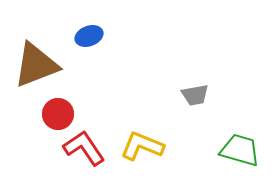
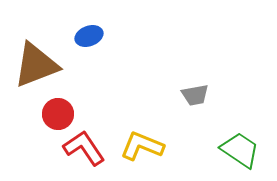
green trapezoid: rotated 18 degrees clockwise
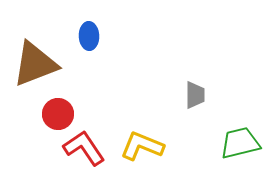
blue ellipse: rotated 72 degrees counterclockwise
brown triangle: moved 1 px left, 1 px up
gray trapezoid: rotated 80 degrees counterclockwise
green trapezoid: moved 7 px up; rotated 48 degrees counterclockwise
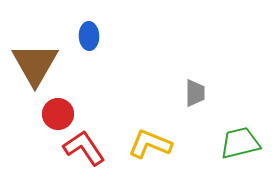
brown triangle: rotated 39 degrees counterclockwise
gray trapezoid: moved 2 px up
yellow L-shape: moved 8 px right, 2 px up
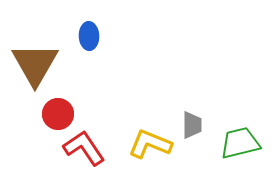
gray trapezoid: moved 3 px left, 32 px down
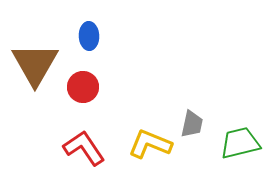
red circle: moved 25 px right, 27 px up
gray trapezoid: moved 1 px up; rotated 12 degrees clockwise
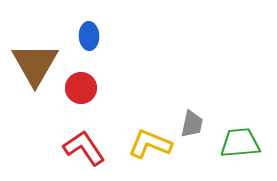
red circle: moved 2 px left, 1 px down
green trapezoid: rotated 9 degrees clockwise
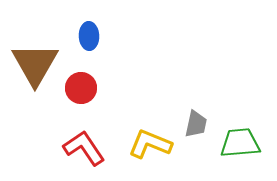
gray trapezoid: moved 4 px right
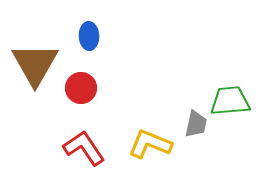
green trapezoid: moved 10 px left, 42 px up
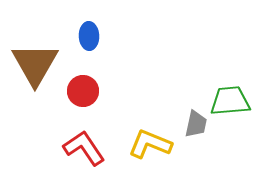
red circle: moved 2 px right, 3 px down
